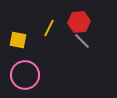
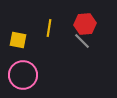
red hexagon: moved 6 px right, 2 px down
yellow line: rotated 18 degrees counterclockwise
pink circle: moved 2 px left
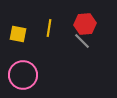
yellow square: moved 6 px up
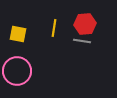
yellow line: moved 5 px right
gray line: rotated 36 degrees counterclockwise
pink circle: moved 6 px left, 4 px up
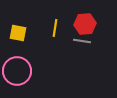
yellow line: moved 1 px right
yellow square: moved 1 px up
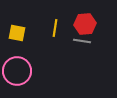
yellow square: moved 1 px left
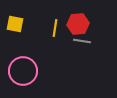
red hexagon: moved 7 px left
yellow square: moved 2 px left, 9 px up
pink circle: moved 6 px right
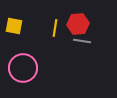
yellow square: moved 1 px left, 2 px down
pink circle: moved 3 px up
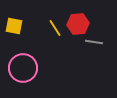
yellow line: rotated 42 degrees counterclockwise
gray line: moved 12 px right, 1 px down
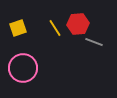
yellow square: moved 4 px right, 2 px down; rotated 30 degrees counterclockwise
gray line: rotated 12 degrees clockwise
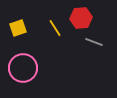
red hexagon: moved 3 px right, 6 px up
